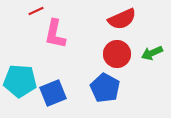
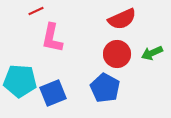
pink L-shape: moved 3 px left, 4 px down
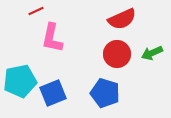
cyan pentagon: rotated 16 degrees counterclockwise
blue pentagon: moved 5 px down; rotated 12 degrees counterclockwise
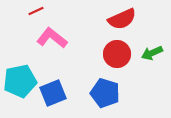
pink L-shape: rotated 116 degrees clockwise
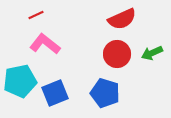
red line: moved 4 px down
pink L-shape: moved 7 px left, 6 px down
blue square: moved 2 px right
